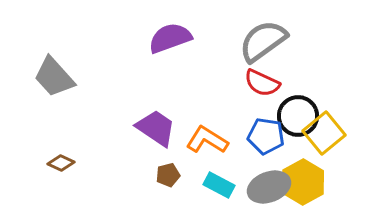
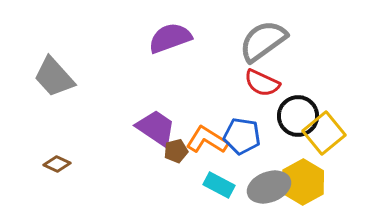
blue pentagon: moved 24 px left
brown diamond: moved 4 px left, 1 px down
brown pentagon: moved 8 px right, 24 px up
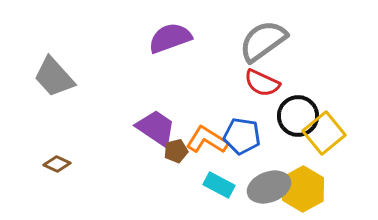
yellow hexagon: moved 7 px down
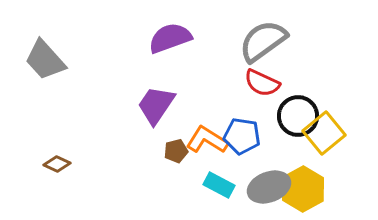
gray trapezoid: moved 9 px left, 17 px up
purple trapezoid: moved 23 px up; rotated 90 degrees counterclockwise
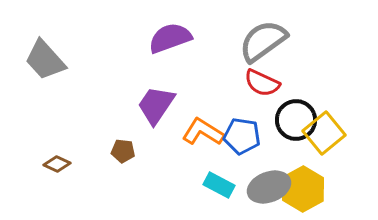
black circle: moved 2 px left, 4 px down
orange L-shape: moved 4 px left, 8 px up
brown pentagon: moved 53 px left; rotated 20 degrees clockwise
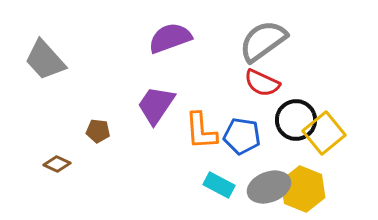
orange L-shape: moved 2 px left, 1 px up; rotated 126 degrees counterclockwise
brown pentagon: moved 25 px left, 20 px up
yellow hexagon: rotated 9 degrees counterclockwise
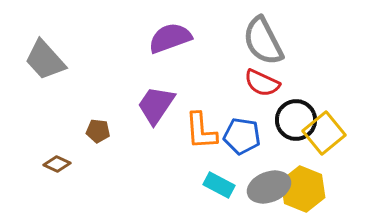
gray semicircle: rotated 81 degrees counterclockwise
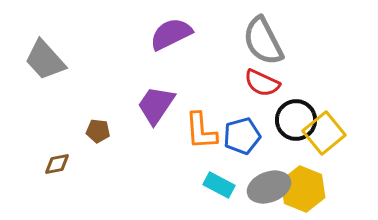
purple semicircle: moved 1 px right, 4 px up; rotated 6 degrees counterclockwise
blue pentagon: rotated 24 degrees counterclockwise
brown diamond: rotated 36 degrees counterclockwise
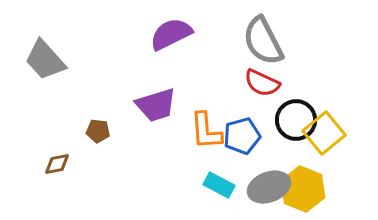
purple trapezoid: rotated 141 degrees counterclockwise
orange L-shape: moved 5 px right
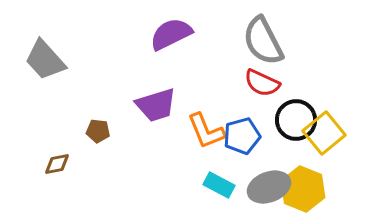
orange L-shape: rotated 18 degrees counterclockwise
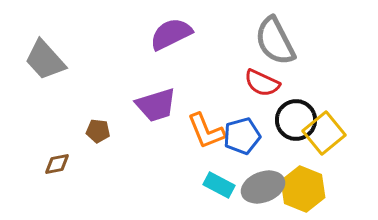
gray semicircle: moved 12 px right
gray ellipse: moved 6 px left
